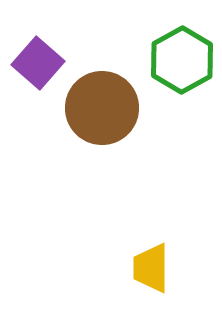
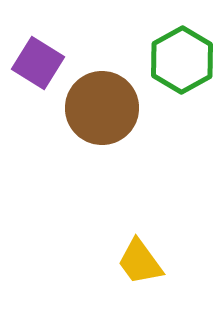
purple square: rotated 9 degrees counterclockwise
yellow trapezoid: moved 11 px left, 6 px up; rotated 36 degrees counterclockwise
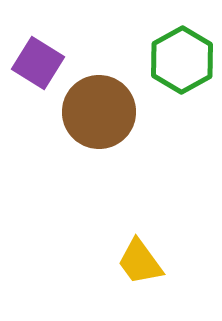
brown circle: moved 3 px left, 4 px down
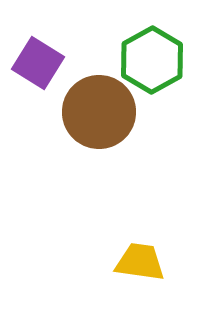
green hexagon: moved 30 px left
yellow trapezoid: rotated 134 degrees clockwise
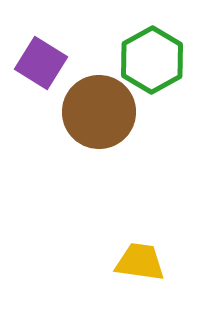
purple square: moved 3 px right
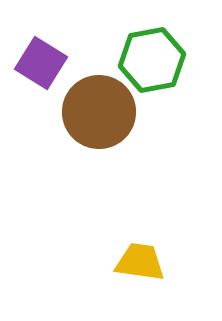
green hexagon: rotated 18 degrees clockwise
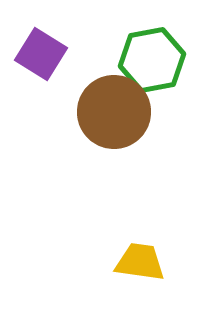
purple square: moved 9 px up
brown circle: moved 15 px right
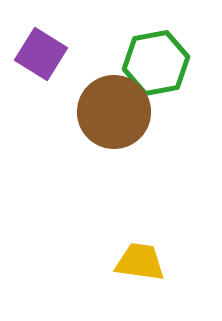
green hexagon: moved 4 px right, 3 px down
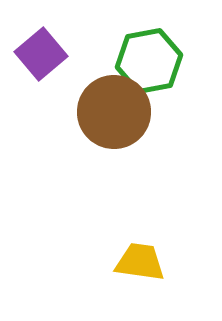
purple square: rotated 18 degrees clockwise
green hexagon: moved 7 px left, 2 px up
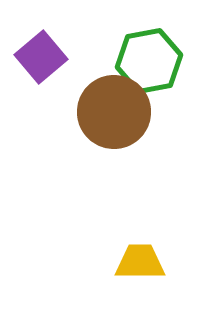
purple square: moved 3 px down
yellow trapezoid: rotated 8 degrees counterclockwise
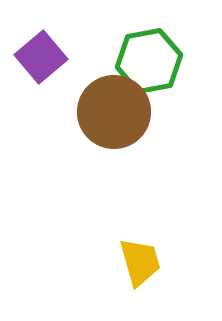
yellow trapezoid: rotated 74 degrees clockwise
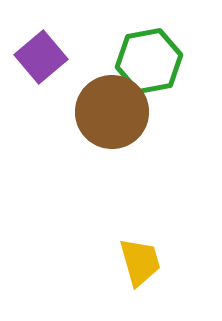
brown circle: moved 2 px left
